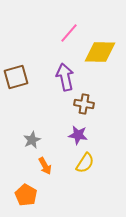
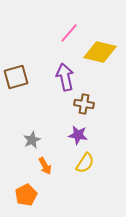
yellow diamond: rotated 12 degrees clockwise
orange pentagon: rotated 15 degrees clockwise
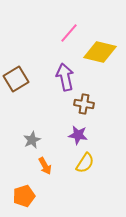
brown square: moved 2 px down; rotated 15 degrees counterclockwise
orange pentagon: moved 2 px left, 1 px down; rotated 10 degrees clockwise
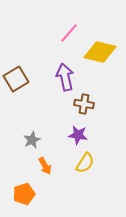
orange pentagon: moved 2 px up
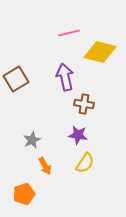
pink line: rotated 35 degrees clockwise
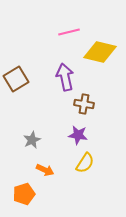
pink line: moved 1 px up
orange arrow: moved 4 px down; rotated 36 degrees counterclockwise
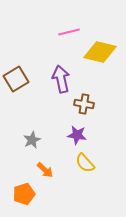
purple arrow: moved 4 px left, 2 px down
purple star: moved 1 px left
yellow semicircle: rotated 105 degrees clockwise
orange arrow: rotated 18 degrees clockwise
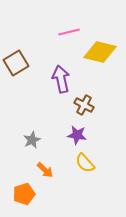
brown square: moved 16 px up
brown cross: moved 1 px down; rotated 18 degrees clockwise
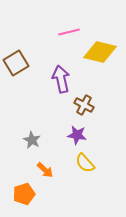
gray star: rotated 18 degrees counterclockwise
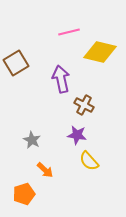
yellow semicircle: moved 4 px right, 2 px up
